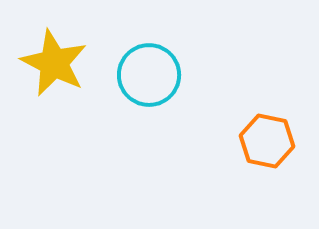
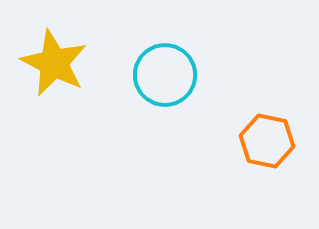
cyan circle: moved 16 px right
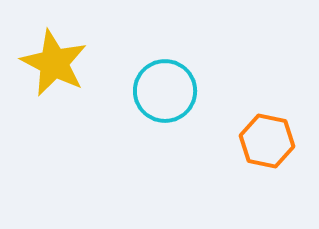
cyan circle: moved 16 px down
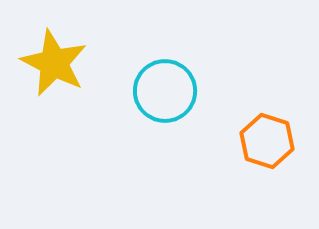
orange hexagon: rotated 6 degrees clockwise
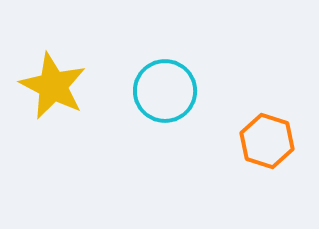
yellow star: moved 1 px left, 23 px down
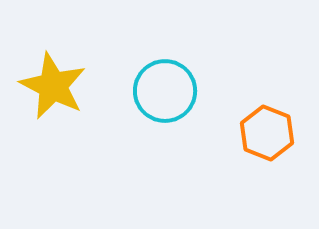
orange hexagon: moved 8 px up; rotated 4 degrees clockwise
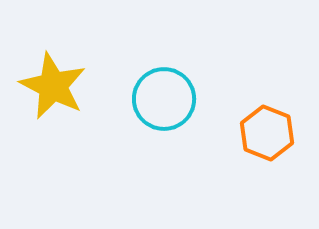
cyan circle: moved 1 px left, 8 px down
